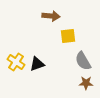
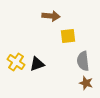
gray semicircle: rotated 24 degrees clockwise
brown star: rotated 16 degrees clockwise
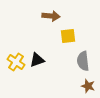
black triangle: moved 4 px up
brown star: moved 2 px right, 3 px down
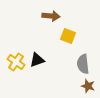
yellow square: rotated 28 degrees clockwise
gray semicircle: moved 3 px down
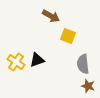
brown arrow: rotated 24 degrees clockwise
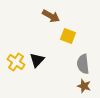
black triangle: rotated 28 degrees counterclockwise
brown star: moved 4 px left
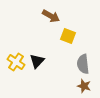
black triangle: moved 1 px down
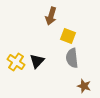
brown arrow: rotated 78 degrees clockwise
gray semicircle: moved 11 px left, 6 px up
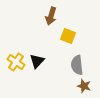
gray semicircle: moved 5 px right, 7 px down
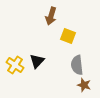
yellow cross: moved 1 px left, 3 px down
brown star: moved 1 px up
